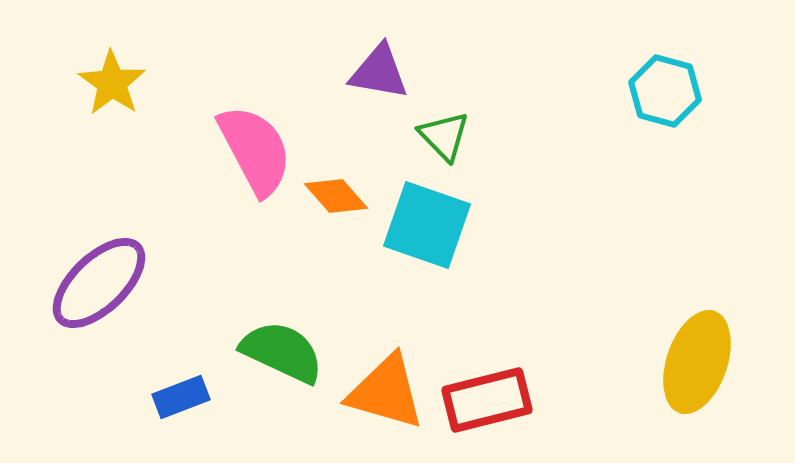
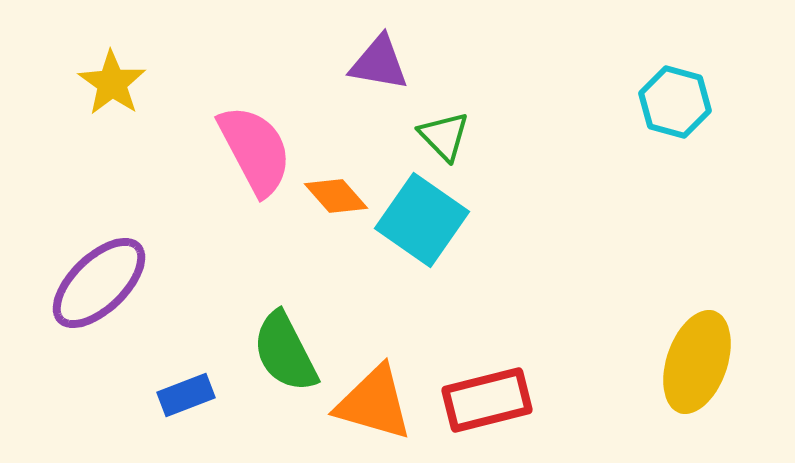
purple triangle: moved 9 px up
cyan hexagon: moved 10 px right, 11 px down
cyan square: moved 5 px left, 5 px up; rotated 16 degrees clockwise
green semicircle: moved 3 px right; rotated 142 degrees counterclockwise
orange triangle: moved 12 px left, 11 px down
blue rectangle: moved 5 px right, 2 px up
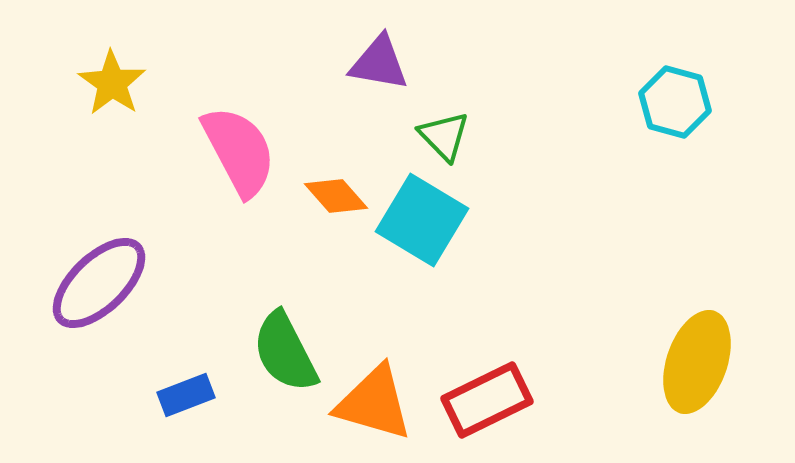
pink semicircle: moved 16 px left, 1 px down
cyan square: rotated 4 degrees counterclockwise
red rectangle: rotated 12 degrees counterclockwise
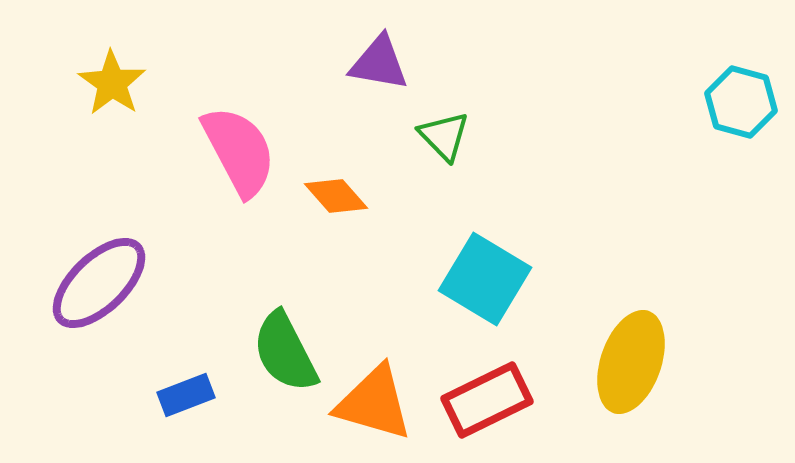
cyan hexagon: moved 66 px right
cyan square: moved 63 px right, 59 px down
yellow ellipse: moved 66 px left
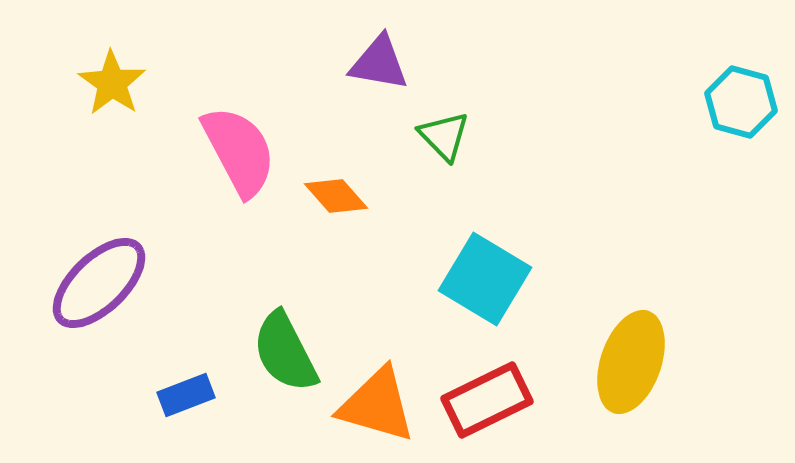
orange triangle: moved 3 px right, 2 px down
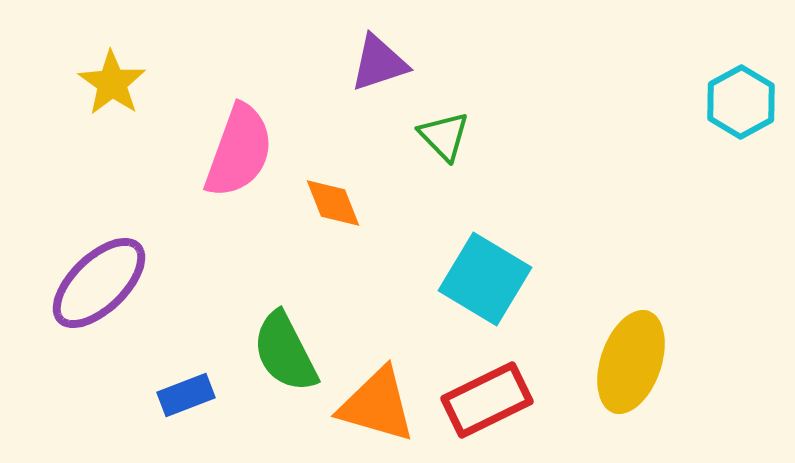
purple triangle: rotated 28 degrees counterclockwise
cyan hexagon: rotated 16 degrees clockwise
pink semicircle: rotated 48 degrees clockwise
orange diamond: moved 3 px left, 7 px down; rotated 20 degrees clockwise
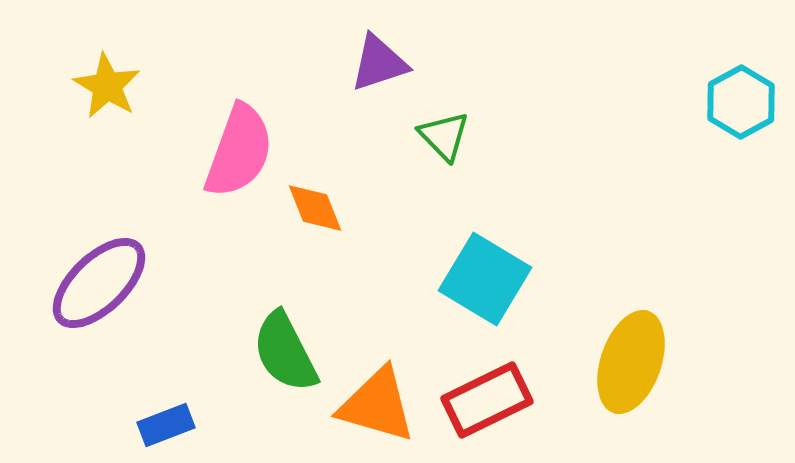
yellow star: moved 5 px left, 3 px down; rotated 4 degrees counterclockwise
orange diamond: moved 18 px left, 5 px down
blue rectangle: moved 20 px left, 30 px down
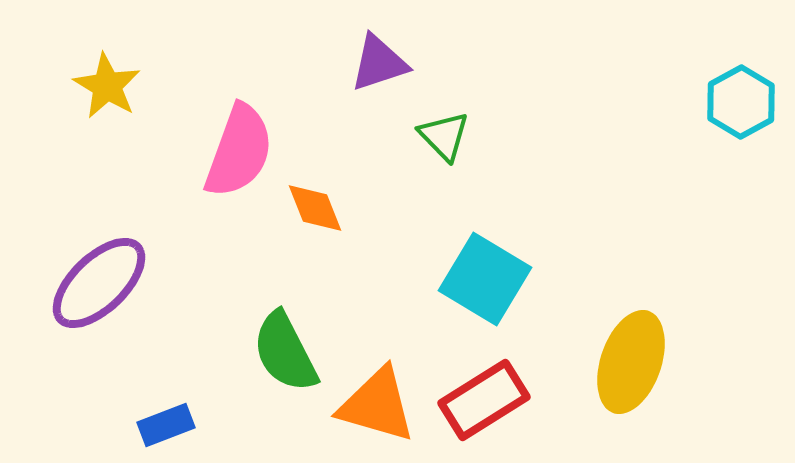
red rectangle: moved 3 px left; rotated 6 degrees counterclockwise
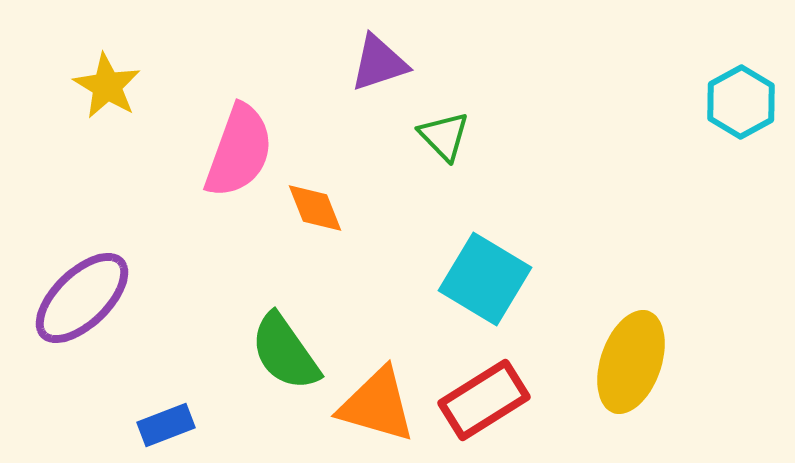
purple ellipse: moved 17 px left, 15 px down
green semicircle: rotated 8 degrees counterclockwise
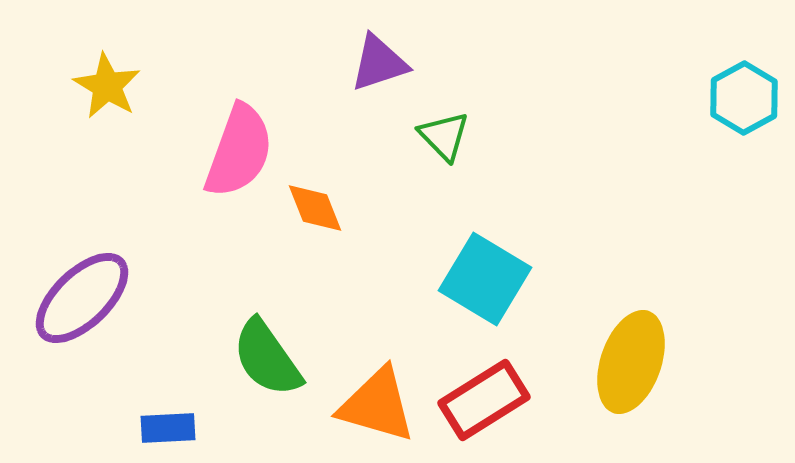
cyan hexagon: moved 3 px right, 4 px up
green semicircle: moved 18 px left, 6 px down
blue rectangle: moved 2 px right, 3 px down; rotated 18 degrees clockwise
